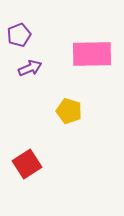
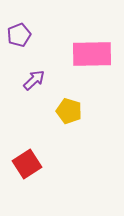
purple arrow: moved 4 px right, 12 px down; rotated 20 degrees counterclockwise
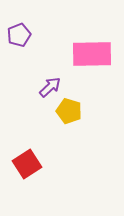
purple arrow: moved 16 px right, 7 px down
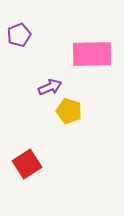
purple arrow: rotated 20 degrees clockwise
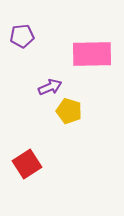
purple pentagon: moved 3 px right, 1 px down; rotated 15 degrees clockwise
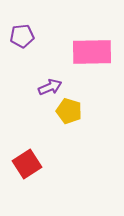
pink rectangle: moved 2 px up
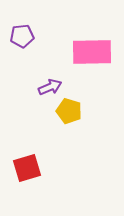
red square: moved 4 px down; rotated 16 degrees clockwise
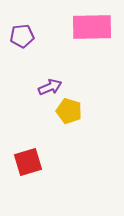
pink rectangle: moved 25 px up
red square: moved 1 px right, 6 px up
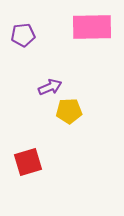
purple pentagon: moved 1 px right, 1 px up
yellow pentagon: rotated 20 degrees counterclockwise
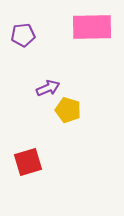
purple arrow: moved 2 px left, 1 px down
yellow pentagon: moved 1 px left, 1 px up; rotated 20 degrees clockwise
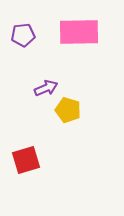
pink rectangle: moved 13 px left, 5 px down
purple arrow: moved 2 px left
red square: moved 2 px left, 2 px up
